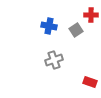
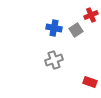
red cross: rotated 24 degrees counterclockwise
blue cross: moved 5 px right, 2 px down
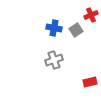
red rectangle: rotated 32 degrees counterclockwise
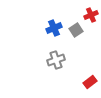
blue cross: rotated 35 degrees counterclockwise
gray cross: moved 2 px right
red rectangle: rotated 24 degrees counterclockwise
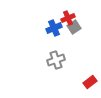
red cross: moved 23 px left, 3 px down
gray square: moved 2 px left, 3 px up
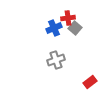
red cross: rotated 16 degrees clockwise
gray square: moved 1 px right, 1 px down; rotated 16 degrees counterclockwise
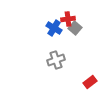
red cross: moved 1 px down
blue cross: rotated 35 degrees counterclockwise
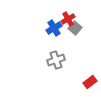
red cross: rotated 24 degrees counterclockwise
blue cross: rotated 28 degrees clockwise
